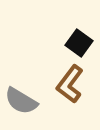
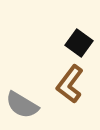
gray semicircle: moved 1 px right, 4 px down
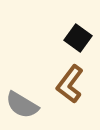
black square: moved 1 px left, 5 px up
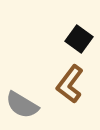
black square: moved 1 px right, 1 px down
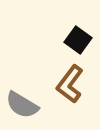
black square: moved 1 px left, 1 px down
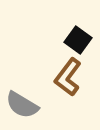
brown L-shape: moved 2 px left, 7 px up
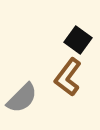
gray semicircle: moved 7 px up; rotated 76 degrees counterclockwise
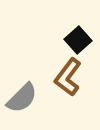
black square: rotated 12 degrees clockwise
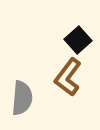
gray semicircle: rotated 40 degrees counterclockwise
